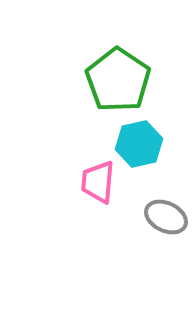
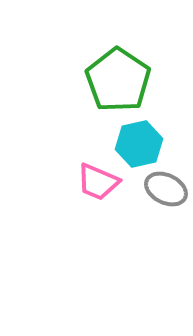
pink trapezoid: rotated 72 degrees counterclockwise
gray ellipse: moved 28 px up
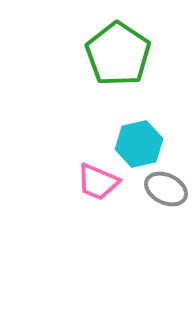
green pentagon: moved 26 px up
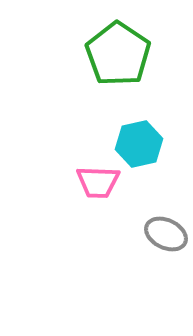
pink trapezoid: rotated 21 degrees counterclockwise
gray ellipse: moved 45 px down
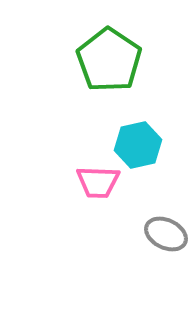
green pentagon: moved 9 px left, 6 px down
cyan hexagon: moved 1 px left, 1 px down
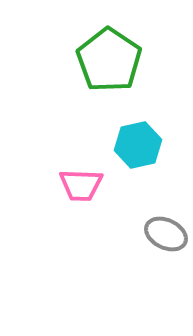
pink trapezoid: moved 17 px left, 3 px down
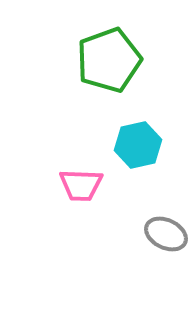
green pentagon: rotated 18 degrees clockwise
